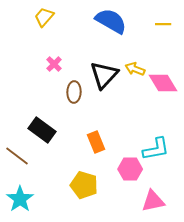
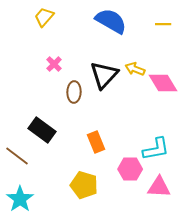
pink triangle: moved 6 px right, 14 px up; rotated 15 degrees clockwise
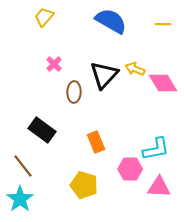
brown line: moved 6 px right, 10 px down; rotated 15 degrees clockwise
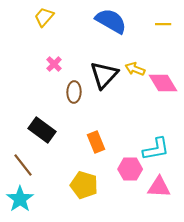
brown line: moved 1 px up
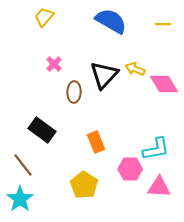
pink diamond: moved 1 px right, 1 px down
yellow pentagon: rotated 16 degrees clockwise
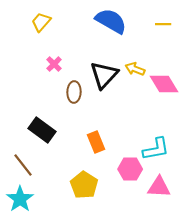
yellow trapezoid: moved 3 px left, 5 px down
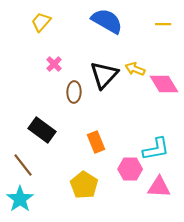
blue semicircle: moved 4 px left
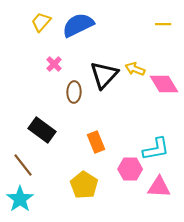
blue semicircle: moved 29 px left, 4 px down; rotated 56 degrees counterclockwise
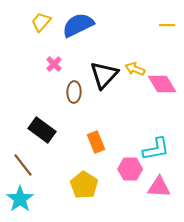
yellow line: moved 4 px right, 1 px down
pink diamond: moved 2 px left
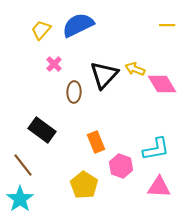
yellow trapezoid: moved 8 px down
pink hexagon: moved 9 px left, 3 px up; rotated 20 degrees clockwise
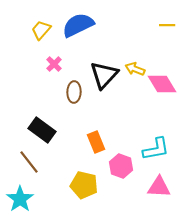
brown line: moved 6 px right, 3 px up
yellow pentagon: rotated 20 degrees counterclockwise
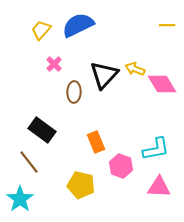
yellow pentagon: moved 3 px left
